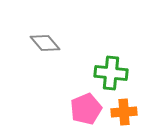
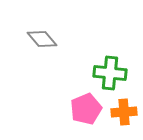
gray diamond: moved 3 px left, 4 px up
green cross: moved 1 px left
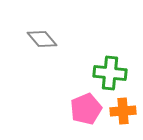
orange cross: moved 1 px left, 1 px up
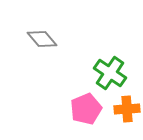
green cross: rotated 28 degrees clockwise
orange cross: moved 4 px right, 2 px up
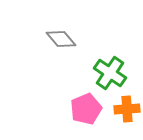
gray diamond: moved 19 px right
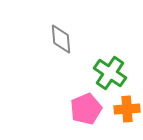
gray diamond: rotated 36 degrees clockwise
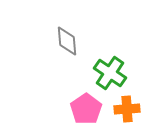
gray diamond: moved 6 px right, 2 px down
pink pentagon: rotated 12 degrees counterclockwise
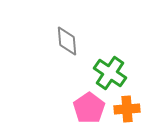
pink pentagon: moved 3 px right, 1 px up
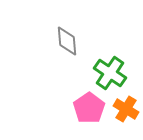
orange cross: moved 1 px left; rotated 35 degrees clockwise
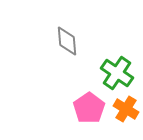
green cross: moved 7 px right
